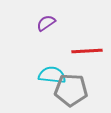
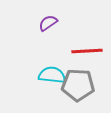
purple semicircle: moved 2 px right
gray pentagon: moved 7 px right, 5 px up
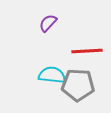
purple semicircle: rotated 12 degrees counterclockwise
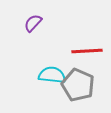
purple semicircle: moved 15 px left
gray pentagon: rotated 20 degrees clockwise
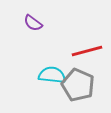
purple semicircle: rotated 96 degrees counterclockwise
red line: rotated 12 degrees counterclockwise
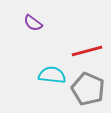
gray pentagon: moved 10 px right, 4 px down
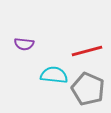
purple semicircle: moved 9 px left, 21 px down; rotated 30 degrees counterclockwise
cyan semicircle: moved 2 px right
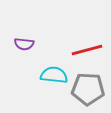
red line: moved 1 px up
gray pentagon: rotated 20 degrees counterclockwise
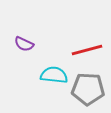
purple semicircle: rotated 18 degrees clockwise
